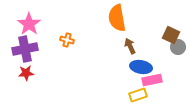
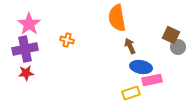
yellow rectangle: moved 7 px left, 2 px up
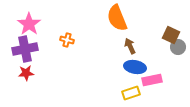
orange semicircle: rotated 12 degrees counterclockwise
blue ellipse: moved 6 px left
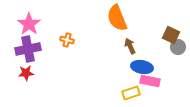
purple cross: moved 3 px right
blue ellipse: moved 7 px right
pink rectangle: moved 2 px left, 1 px down; rotated 24 degrees clockwise
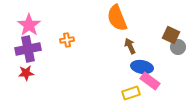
pink star: moved 1 px down
orange cross: rotated 24 degrees counterclockwise
pink rectangle: rotated 24 degrees clockwise
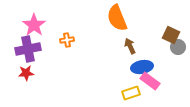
pink star: moved 5 px right
blue ellipse: rotated 20 degrees counterclockwise
